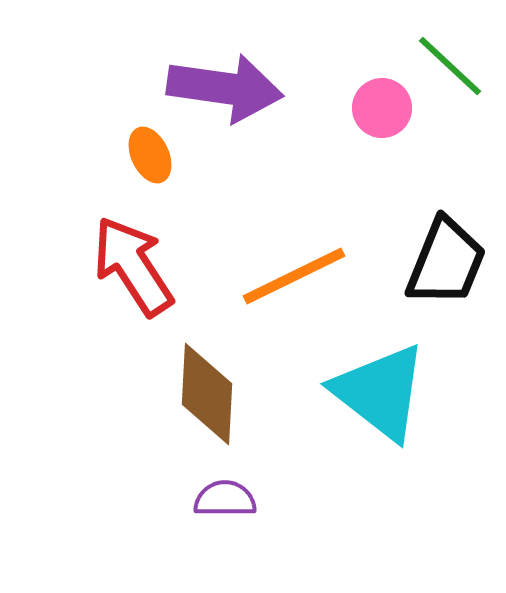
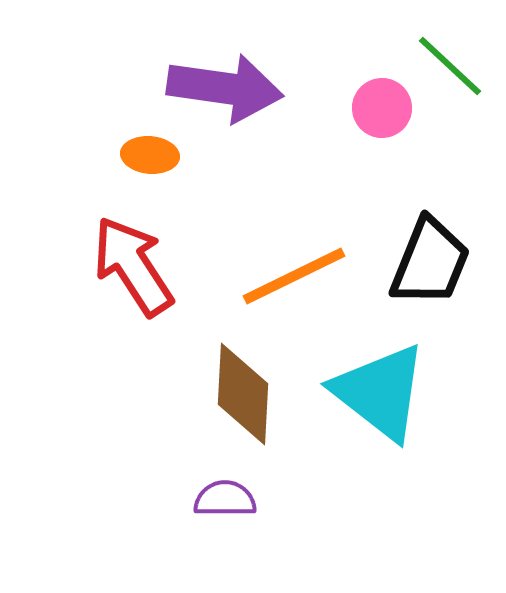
orange ellipse: rotated 60 degrees counterclockwise
black trapezoid: moved 16 px left
brown diamond: moved 36 px right
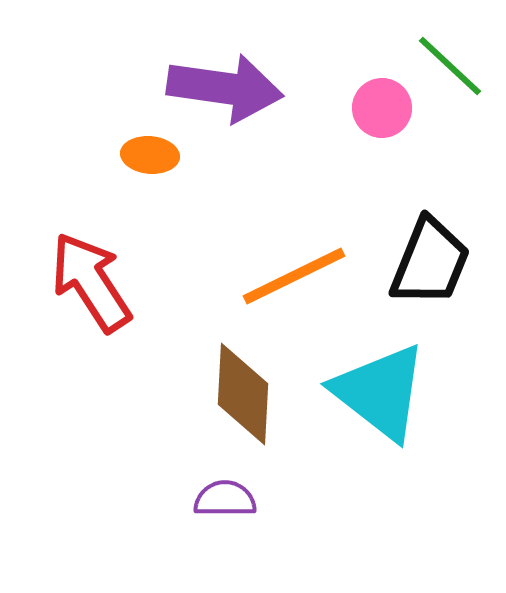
red arrow: moved 42 px left, 16 px down
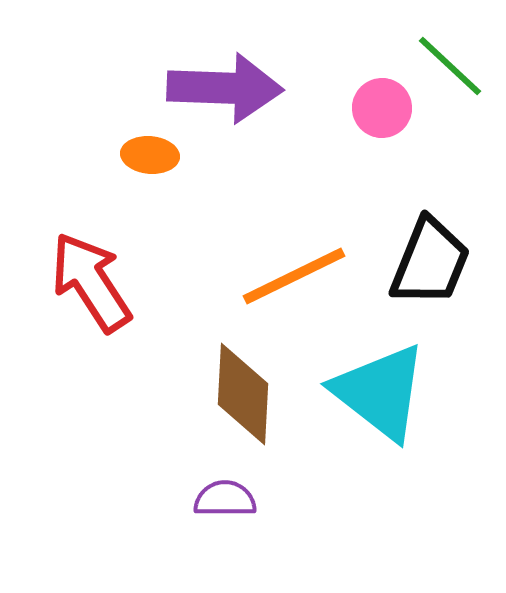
purple arrow: rotated 6 degrees counterclockwise
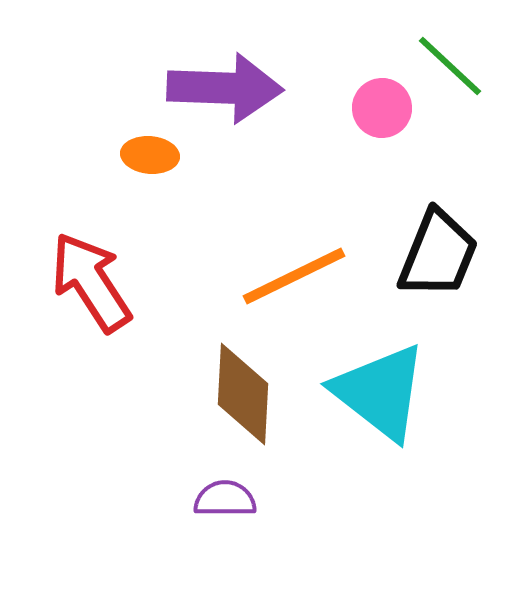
black trapezoid: moved 8 px right, 8 px up
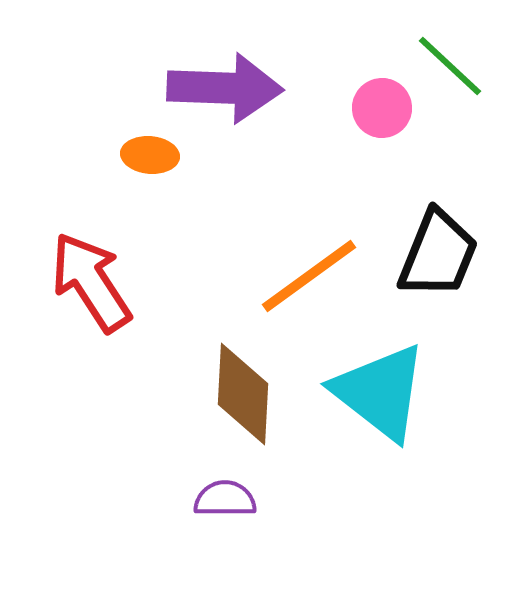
orange line: moved 15 px right; rotated 10 degrees counterclockwise
